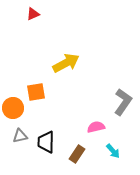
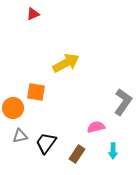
orange square: rotated 18 degrees clockwise
black trapezoid: moved 1 px down; rotated 35 degrees clockwise
cyan arrow: rotated 42 degrees clockwise
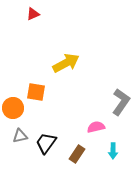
gray L-shape: moved 2 px left
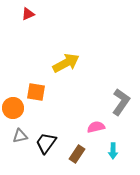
red triangle: moved 5 px left
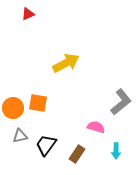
orange square: moved 2 px right, 11 px down
gray L-shape: rotated 16 degrees clockwise
pink semicircle: rotated 30 degrees clockwise
black trapezoid: moved 2 px down
cyan arrow: moved 3 px right
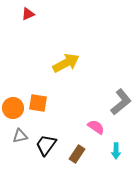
pink semicircle: rotated 18 degrees clockwise
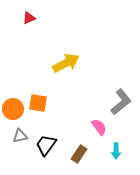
red triangle: moved 1 px right, 4 px down
orange circle: moved 1 px down
pink semicircle: moved 3 px right; rotated 18 degrees clockwise
brown rectangle: moved 2 px right
